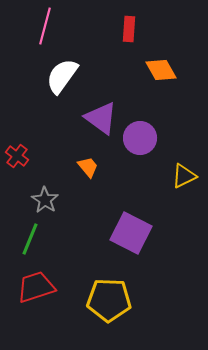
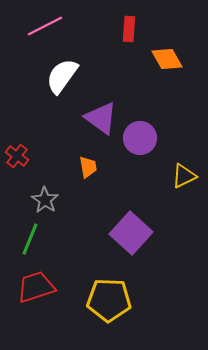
pink line: rotated 48 degrees clockwise
orange diamond: moved 6 px right, 11 px up
orange trapezoid: rotated 30 degrees clockwise
purple square: rotated 15 degrees clockwise
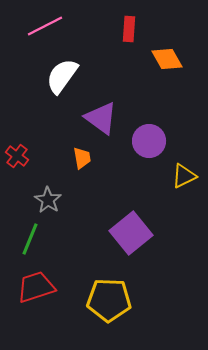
purple circle: moved 9 px right, 3 px down
orange trapezoid: moved 6 px left, 9 px up
gray star: moved 3 px right
purple square: rotated 9 degrees clockwise
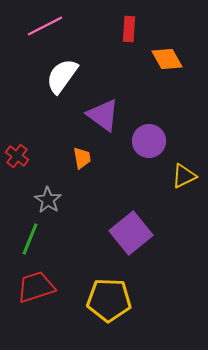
purple triangle: moved 2 px right, 3 px up
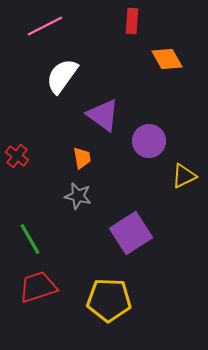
red rectangle: moved 3 px right, 8 px up
gray star: moved 30 px right, 4 px up; rotated 20 degrees counterclockwise
purple square: rotated 6 degrees clockwise
green line: rotated 52 degrees counterclockwise
red trapezoid: moved 2 px right
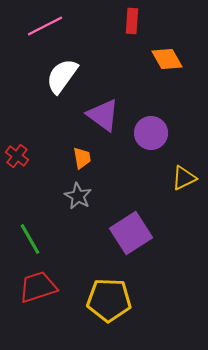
purple circle: moved 2 px right, 8 px up
yellow triangle: moved 2 px down
gray star: rotated 16 degrees clockwise
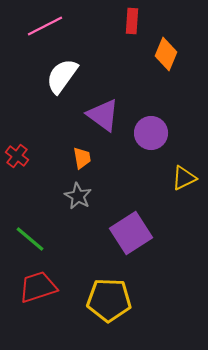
orange diamond: moved 1 px left, 5 px up; rotated 52 degrees clockwise
green line: rotated 20 degrees counterclockwise
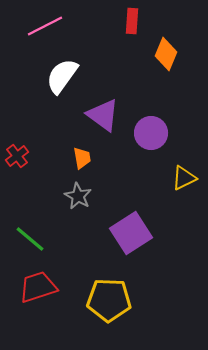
red cross: rotated 15 degrees clockwise
